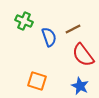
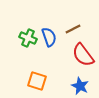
green cross: moved 4 px right, 17 px down
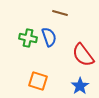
brown line: moved 13 px left, 16 px up; rotated 42 degrees clockwise
green cross: rotated 12 degrees counterclockwise
orange square: moved 1 px right
blue star: rotated 12 degrees clockwise
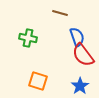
blue semicircle: moved 28 px right
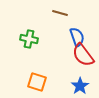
green cross: moved 1 px right, 1 px down
orange square: moved 1 px left, 1 px down
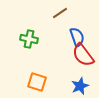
brown line: rotated 49 degrees counterclockwise
blue star: rotated 12 degrees clockwise
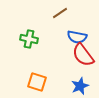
blue semicircle: rotated 120 degrees clockwise
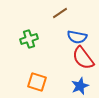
green cross: rotated 30 degrees counterclockwise
red semicircle: moved 3 px down
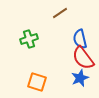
blue semicircle: moved 3 px right, 2 px down; rotated 66 degrees clockwise
blue star: moved 8 px up
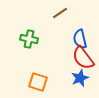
green cross: rotated 30 degrees clockwise
orange square: moved 1 px right
